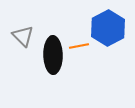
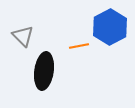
blue hexagon: moved 2 px right, 1 px up
black ellipse: moved 9 px left, 16 px down; rotated 9 degrees clockwise
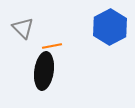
gray triangle: moved 8 px up
orange line: moved 27 px left
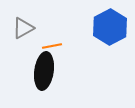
gray triangle: rotated 45 degrees clockwise
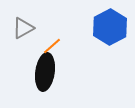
orange line: rotated 30 degrees counterclockwise
black ellipse: moved 1 px right, 1 px down
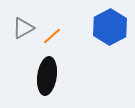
orange line: moved 10 px up
black ellipse: moved 2 px right, 4 px down
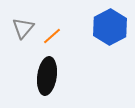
gray triangle: rotated 20 degrees counterclockwise
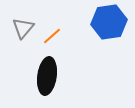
blue hexagon: moved 1 px left, 5 px up; rotated 20 degrees clockwise
